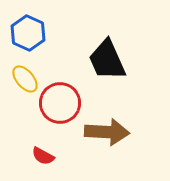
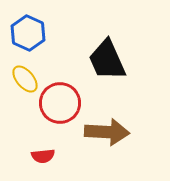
red semicircle: rotated 35 degrees counterclockwise
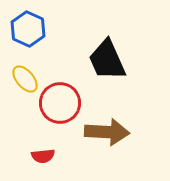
blue hexagon: moved 4 px up
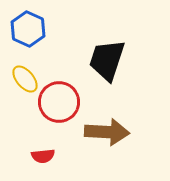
black trapezoid: rotated 42 degrees clockwise
red circle: moved 1 px left, 1 px up
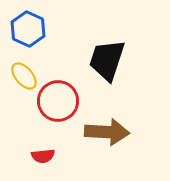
yellow ellipse: moved 1 px left, 3 px up
red circle: moved 1 px left, 1 px up
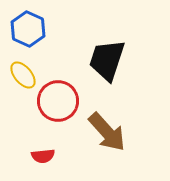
yellow ellipse: moved 1 px left, 1 px up
brown arrow: rotated 45 degrees clockwise
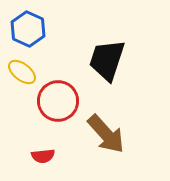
yellow ellipse: moved 1 px left, 3 px up; rotated 12 degrees counterclockwise
brown arrow: moved 1 px left, 2 px down
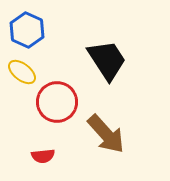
blue hexagon: moved 1 px left, 1 px down
black trapezoid: rotated 129 degrees clockwise
red circle: moved 1 px left, 1 px down
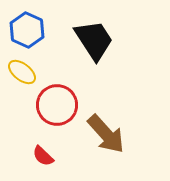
black trapezoid: moved 13 px left, 20 px up
red circle: moved 3 px down
red semicircle: rotated 50 degrees clockwise
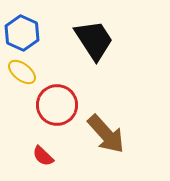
blue hexagon: moved 5 px left, 3 px down
